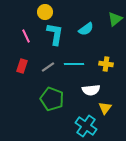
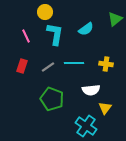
cyan line: moved 1 px up
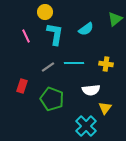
red rectangle: moved 20 px down
cyan cross: rotated 10 degrees clockwise
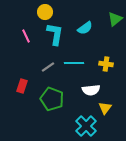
cyan semicircle: moved 1 px left, 1 px up
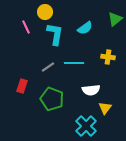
pink line: moved 9 px up
yellow cross: moved 2 px right, 7 px up
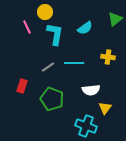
pink line: moved 1 px right
cyan cross: rotated 25 degrees counterclockwise
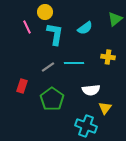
green pentagon: rotated 15 degrees clockwise
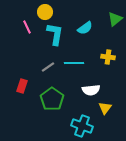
cyan cross: moved 4 px left
